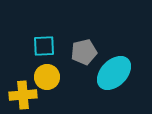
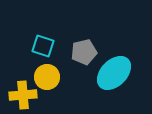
cyan square: moved 1 px left; rotated 20 degrees clockwise
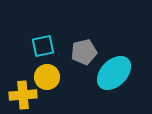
cyan square: rotated 30 degrees counterclockwise
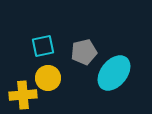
cyan ellipse: rotated 6 degrees counterclockwise
yellow circle: moved 1 px right, 1 px down
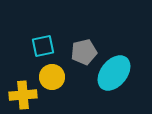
yellow circle: moved 4 px right, 1 px up
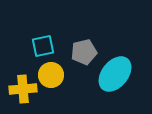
cyan ellipse: moved 1 px right, 1 px down
yellow circle: moved 1 px left, 2 px up
yellow cross: moved 6 px up
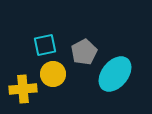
cyan square: moved 2 px right, 1 px up
gray pentagon: rotated 15 degrees counterclockwise
yellow circle: moved 2 px right, 1 px up
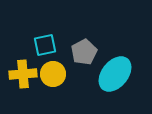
yellow cross: moved 15 px up
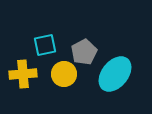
yellow circle: moved 11 px right
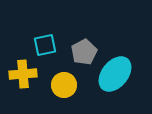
yellow circle: moved 11 px down
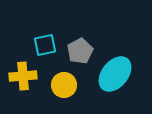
gray pentagon: moved 4 px left, 1 px up
yellow cross: moved 2 px down
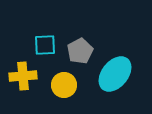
cyan square: rotated 10 degrees clockwise
